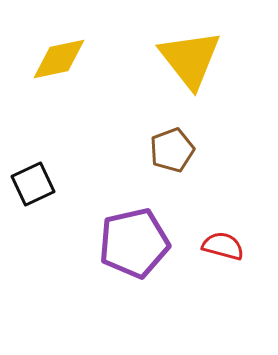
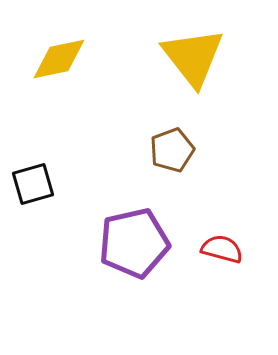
yellow triangle: moved 3 px right, 2 px up
black square: rotated 9 degrees clockwise
red semicircle: moved 1 px left, 3 px down
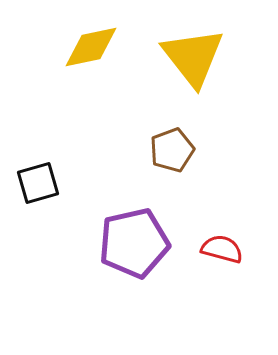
yellow diamond: moved 32 px right, 12 px up
black square: moved 5 px right, 1 px up
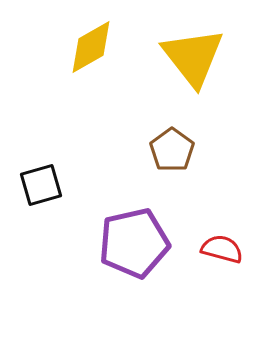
yellow diamond: rotated 18 degrees counterclockwise
brown pentagon: rotated 15 degrees counterclockwise
black square: moved 3 px right, 2 px down
